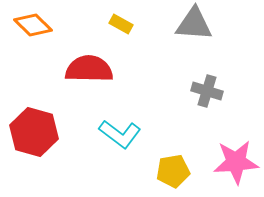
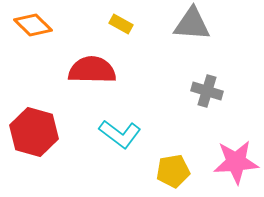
gray triangle: moved 2 px left
red semicircle: moved 3 px right, 1 px down
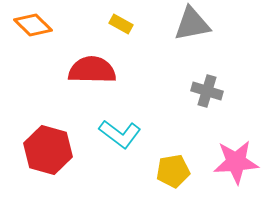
gray triangle: rotated 15 degrees counterclockwise
red hexagon: moved 14 px right, 18 px down
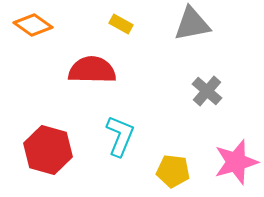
orange diamond: rotated 9 degrees counterclockwise
gray cross: rotated 24 degrees clockwise
cyan L-shape: moved 2 px down; rotated 105 degrees counterclockwise
pink star: rotated 12 degrees counterclockwise
yellow pentagon: rotated 16 degrees clockwise
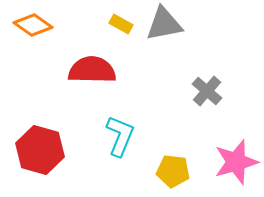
gray triangle: moved 28 px left
red hexagon: moved 8 px left
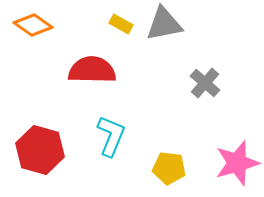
gray cross: moved 2 px left, 8 px up
cyan L-shape: moved 9 px left
pink star: moved 1 px right, 1 px down
yellow pentagon: moved 4 px left, 3 px up
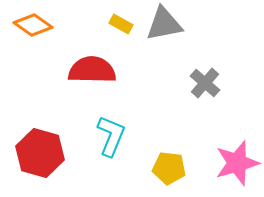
red hexagon: moved 3 px down
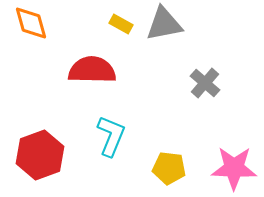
orange diamond: moved 2 px left, 2 px up; rotated 39 degrees clockwise
red hexagon: moved 2 px down; rotated 24 degrees clockwise
pink star: moved 3 px left, 5 px down; rotated 18 degrees clockwise
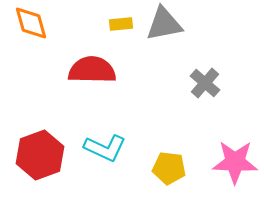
yellow rectangle: rotated 35 degrees counterclockwise
cyan L-shape: moved 6 px left, 12 px down; rotated 93 degrees clockwise
pink star: moved 1 px right, 6 px up
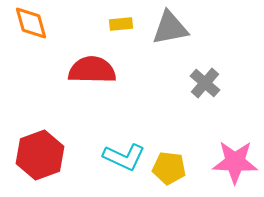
gray triangle: moved 6 px right, 4 px down
cyan L-shape: moved 19 px right, 9 px down
